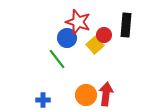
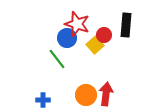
red star: moved 1 px left, 2 px down
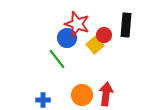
orange circle: moved 4 px left
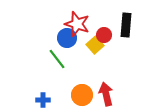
red arrow: rotated 20 degrees counterclockwise
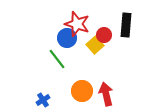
orange circle: moved 4 px up
blue cross: rotated 32 degrees counterclockwise
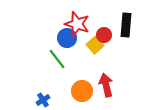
red arrow: moved 9 px up
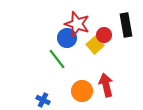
black rectangle: rotated 15 degrees counterclockwise
blue cross: rotated 32 degrees counterclockwise
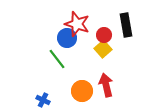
yellow square: moved 8 px right, 4 px down
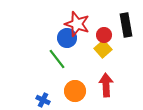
red arrow: rotated 10 degrees clockwise
orange circle: moved 7 px left
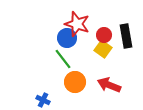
black rectangle: moved 11 px down
yellow square: rotated 12 degrees counterclockwise
green line: moved 6 px right
red arrow: moved 3 px right; rotated 65 degrees counterclockwise
orange circle: moved 9 px up
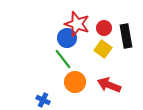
red circle: moved 7 px up
